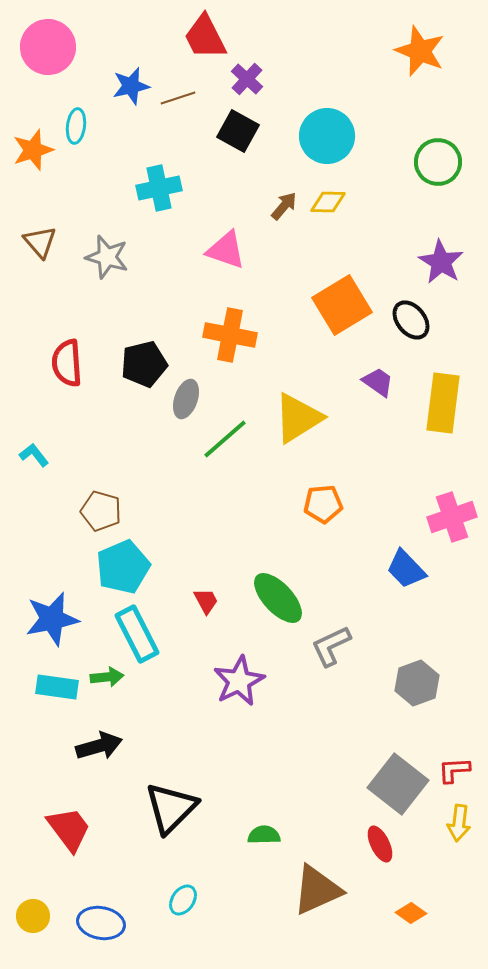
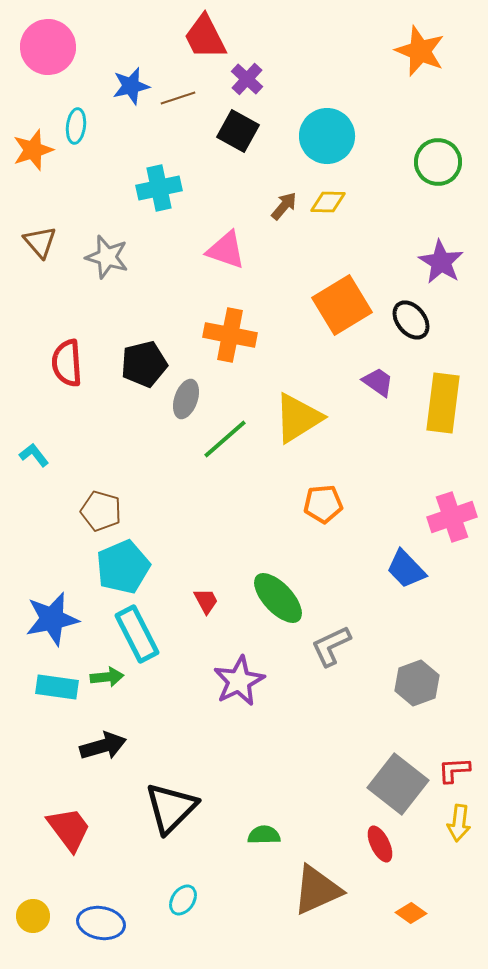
black arrow at (99, 746): moved 4 px right
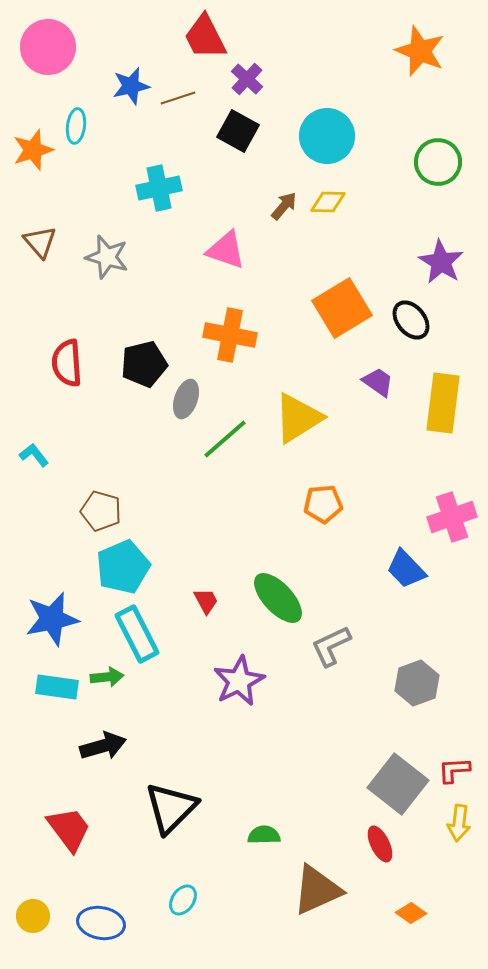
orange square at (342, 305): moved 3 px down
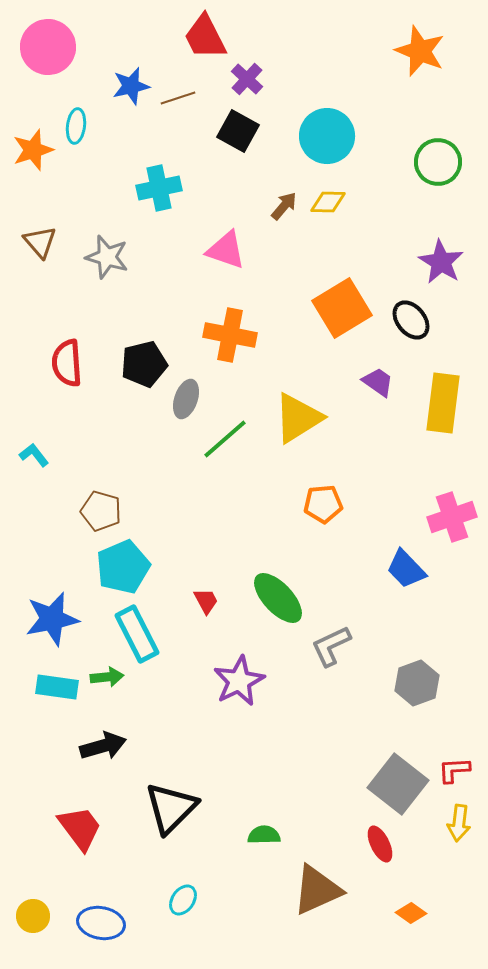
red trapezoid at (69, 829): moved 11 px right, 1 px up
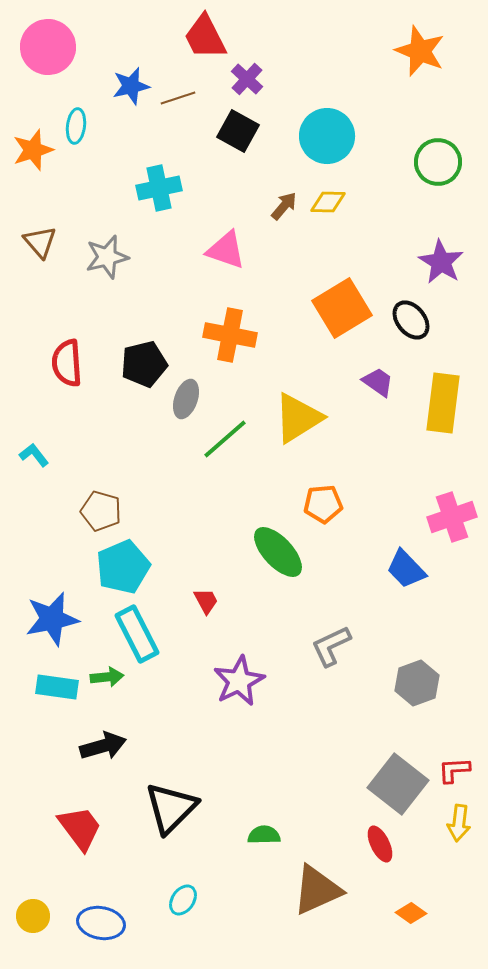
gray star at (107, 257): rotated 30 degrees counterclockwise
green ellipse at (278, 598): moved 46 px up
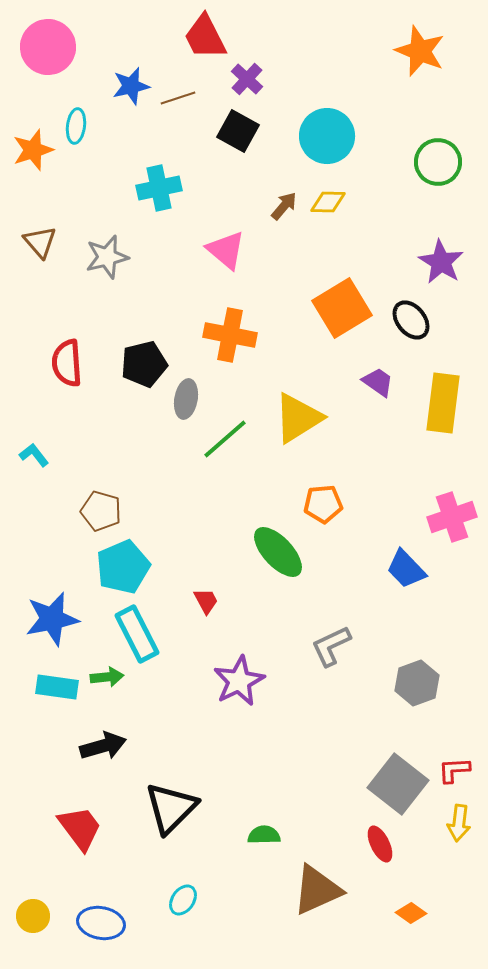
pink triangle at (226, 250): rotated 21 degrees clockwise
gray ellipse at (186, 399): rotated 9 degrees counterclockwise
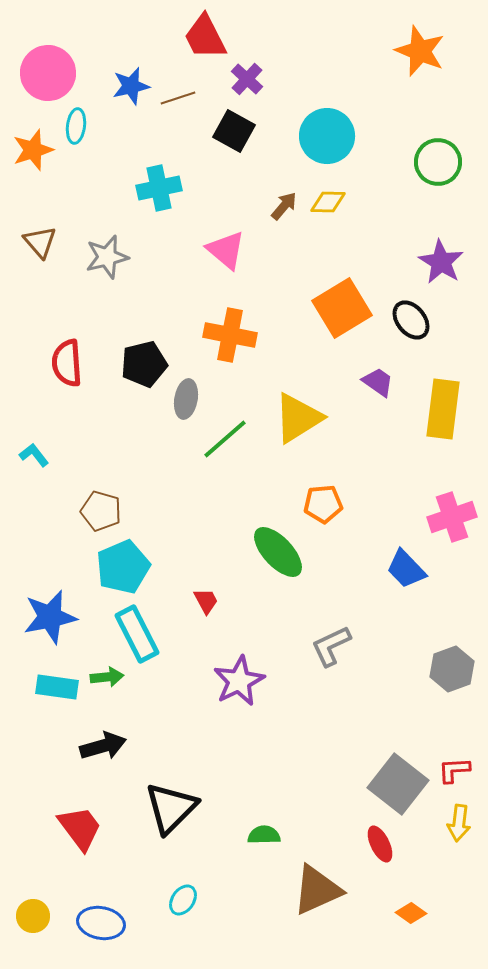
pink circle at (48, 47): moved 26 px down
black square at (238, 131): moved 4 px left
yellow rectangle at (443, 403): moved 6 px down
blue star at (52, 619): moved 2 px left, 2 px up
gray hexagon at (417, 683): moved 35 px right, 14 px up
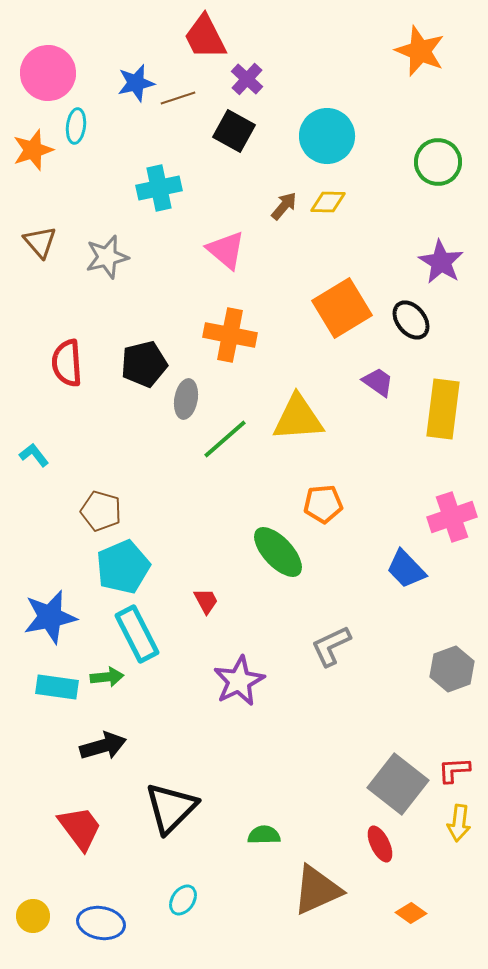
blue star at (131, 86): moved 5 px right, 3 px up
yellow triangle at (298, 418): rotated 28 degrees clockwise
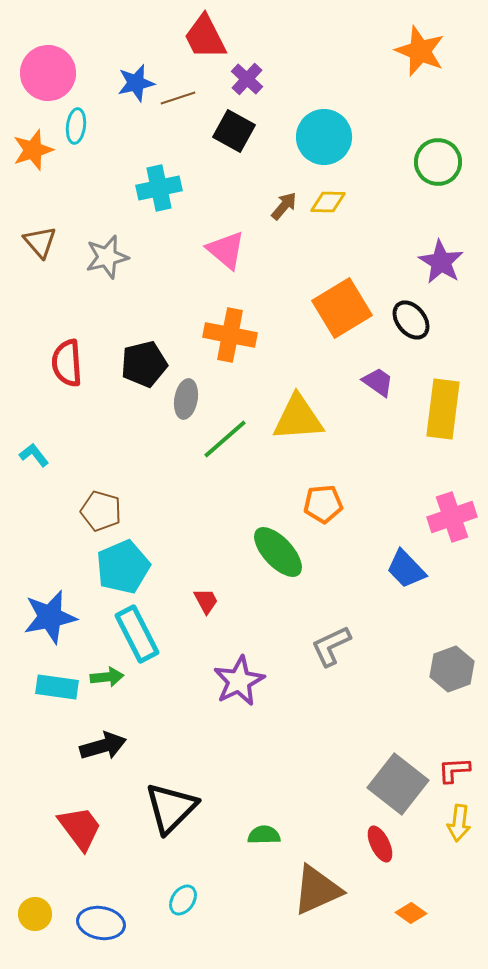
cyan circle at (327, 136): moved 3 px left, 1 px down
yellow circle at (33, 916): moved 2 px right, 2 px up
